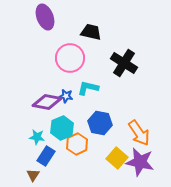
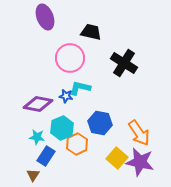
cyan L-shape: moved 8 px left
purple diamond: moved 9 px left, 2 px down
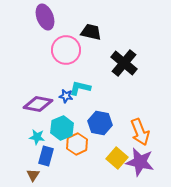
pink circle: moved 4 px left, 8 px up
black cross: rotated 8 degrees clockwise
orange arrow: moved 1 px right, 1 px up; rotated 12 degrees clockwise
blue rectangle: rotated 18 degrees counterclockwise
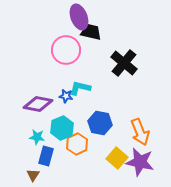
purple ellipse: moved 34 px right
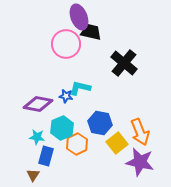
pink circle: moved 6 px up
yellow square: moved 15 px up; rotated 10 degrees clockwise
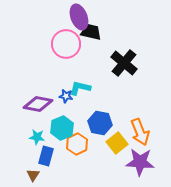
purple star: rotated 8 degrees counterclockwise
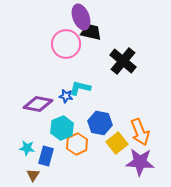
purple ellipse: moved 2 px right
black cross: moved 1 px left, 2 px up
cyan star: moved 10 px left, 11 px down
